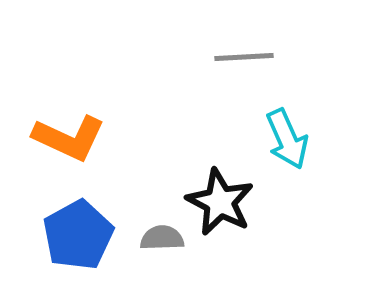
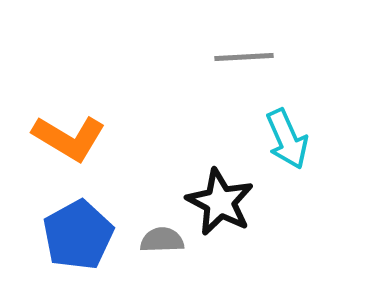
orange L-shape: rotated 6 degrees clockwise
gray semicircle: moved 2 px down
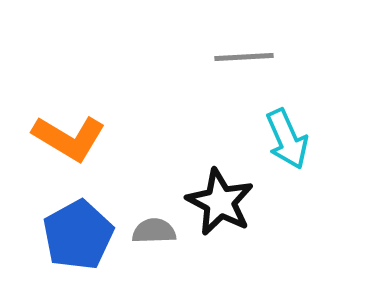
gray semicircle: moved 8 px left, 9 px up
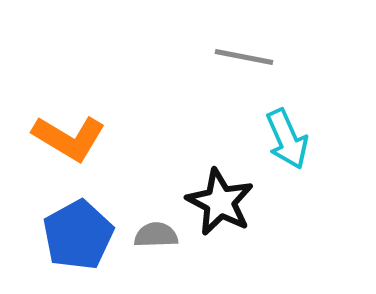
gray line: rotated 14 degrees clockwise
gray semicircle: moved 2 px right, 4 px down
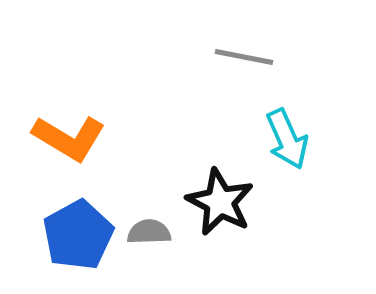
gray semicircle: moved 7 px left, 3 px up
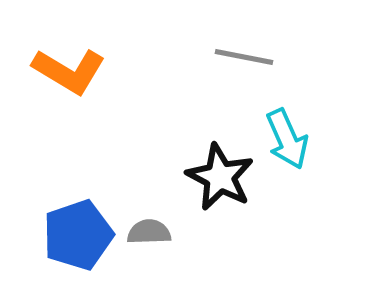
orange L-shape: moved 67 px up
black star: moved 25 px up
blue pentagon: rotated 10 degrees clockwise
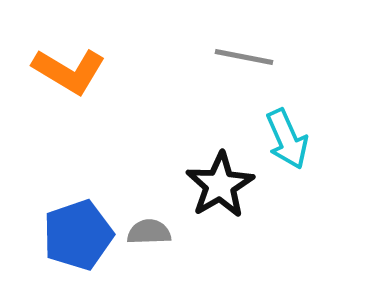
black star: moved 8 px down; rotated 14 degrees clockwise
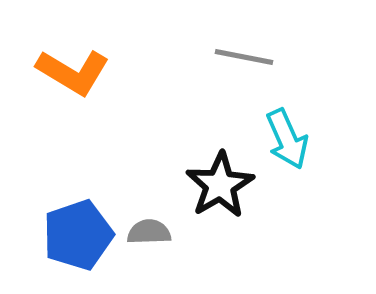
orange L-shape: moved 4 px right, 1 px down
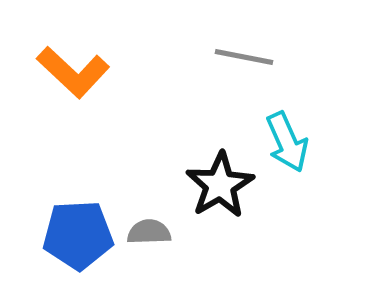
orange L-shape: rotated 12 degrees clockwise
cyan arrow: moved 3 px down
blue pentagon: rotated 16 degrees clockwise
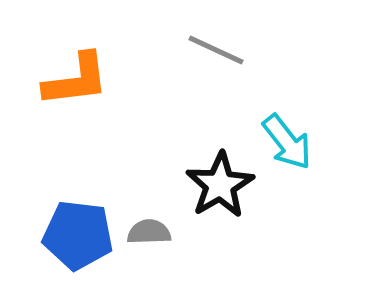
gray line: moved 28 px left, 7 px up; rotated 14 degrees clockwise
orange L-shape: moved 3 px right, 8 px down; rotated 50 degrees counterclockwise
cyan arrow: rotated 14 degrees counterclockwise
blue pentagon: rotated 10 degrees clockwise
